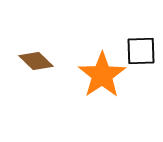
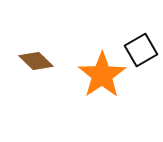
black square: moved 1 px up; rotated 28 degrees counterclockwise
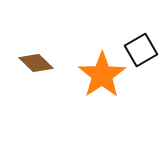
brown diamond: moved 2 px down
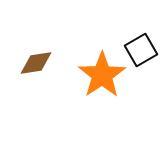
brown diamond: rotated 52 degrees counterclockwise
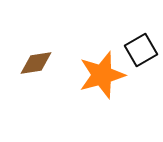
orange star: rotated 18 degrees clockwise
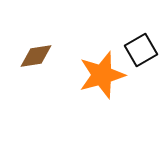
brown diamond: moved 7 px up
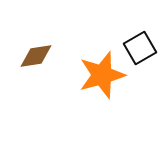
black square: moved 1 px left, 2 px up
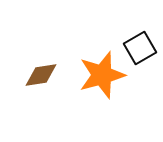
brown diamond: moved 5 px right, 19 px down
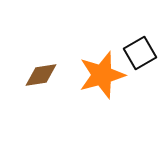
black square: moved 5 px down
